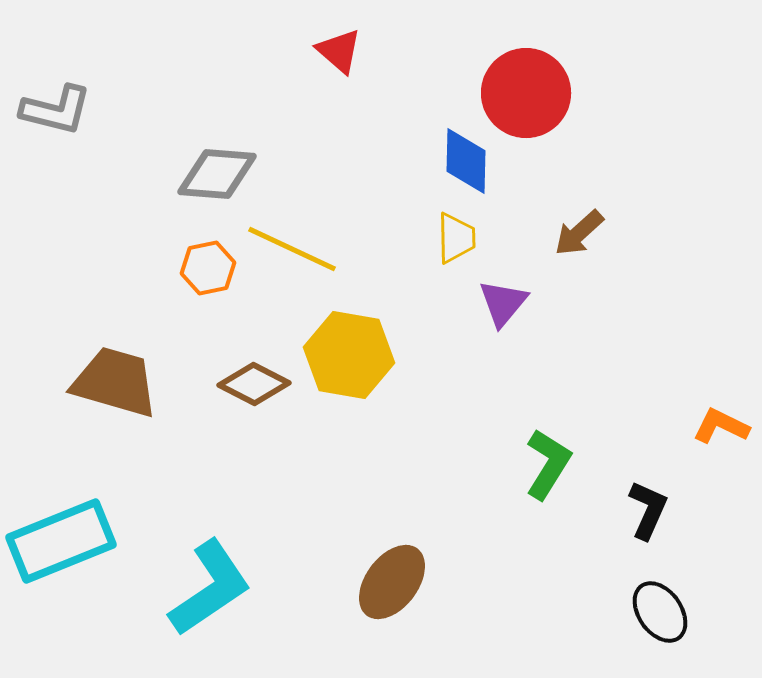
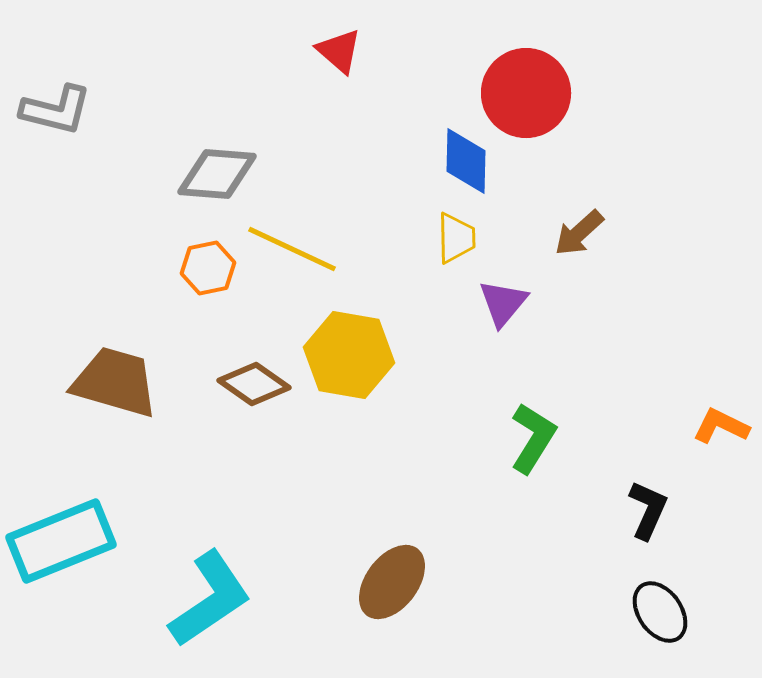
brown diamond: rotated 8 degrees clockwise
green L-shape: moved 15 px left, 26 px up
cyan L-shape: moved 11 px down
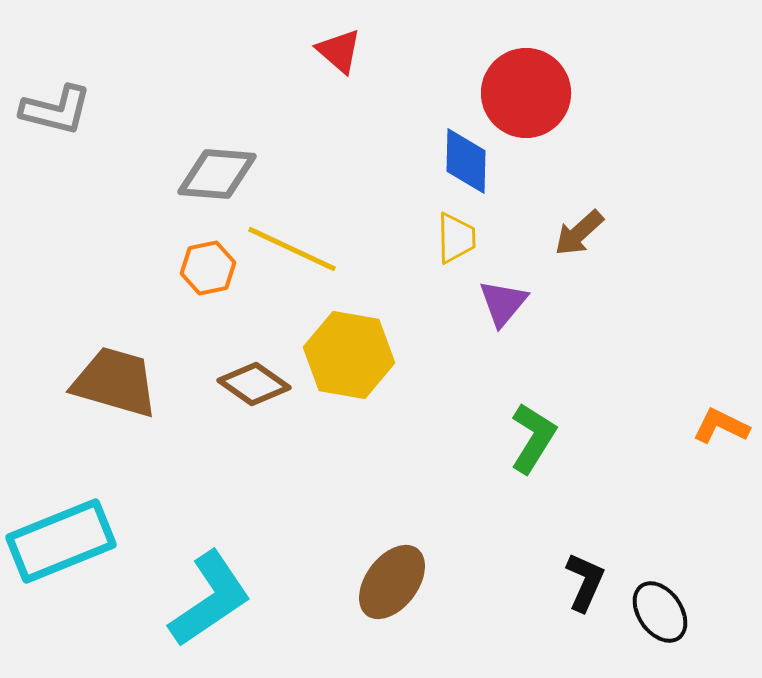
black L-shape: moved 63 px left, 72 px down
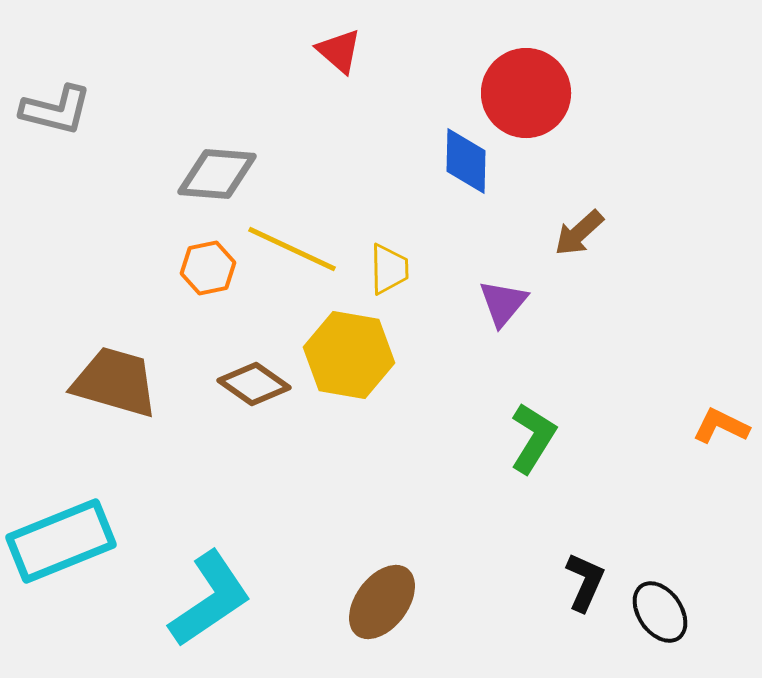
yellow trapezoid: moved 67 px left, 31 px down
brown ellipse: moved 10 px left, 20 px down
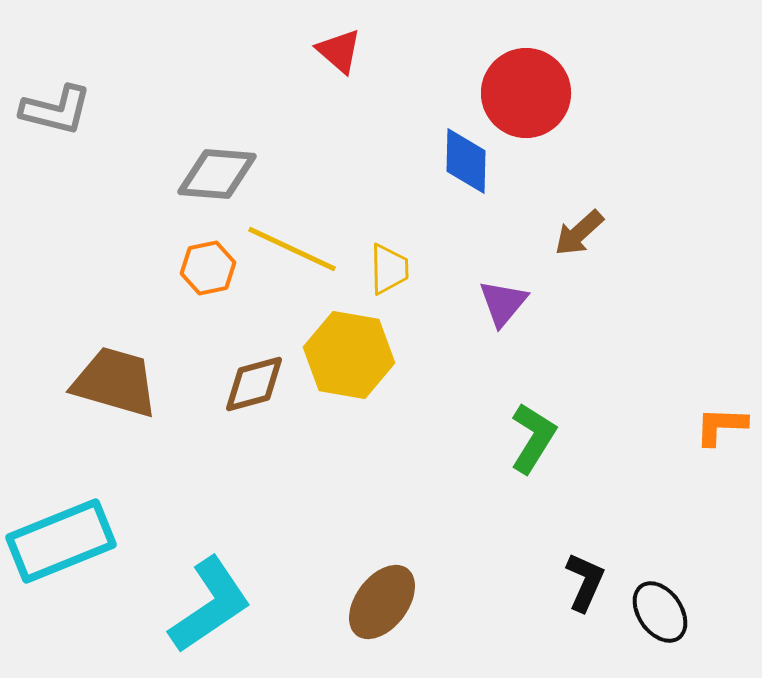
brown diamond: rotated 50 degrees counterclockwise
orange L-shape: rotated 24 degrees counterclockwise
cyan L-shape: moved 6 px down
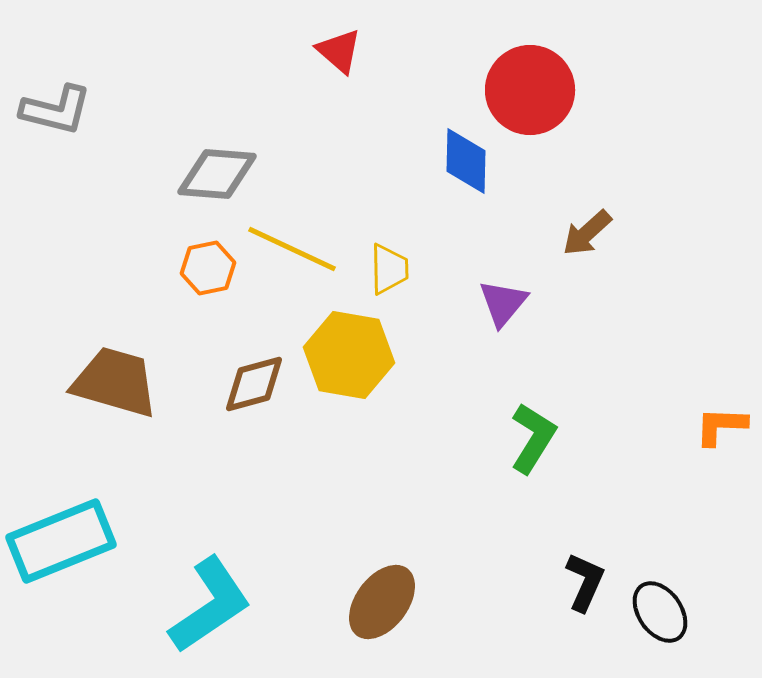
red circle: moved 4 px right, 3 px up
brown arrow: moved 8 px right
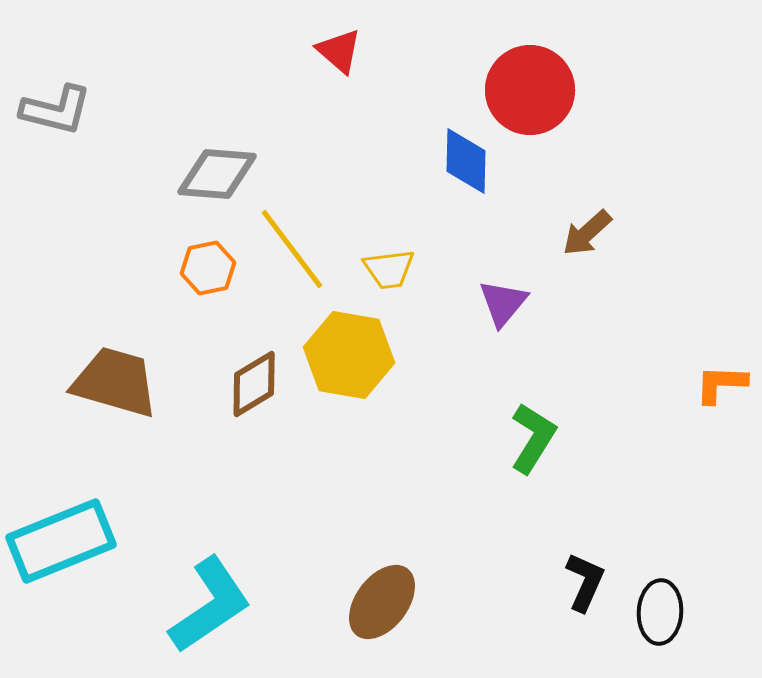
yellow line: rotated 28 degrees clockwise
yellow trapezoid: rotated 84 degrees clockwise
brown diamond: rotated 16 degrees counterclockwise
orange L-shape: moved 42 px up
black ellipse: rotated 38 degrees clockwise
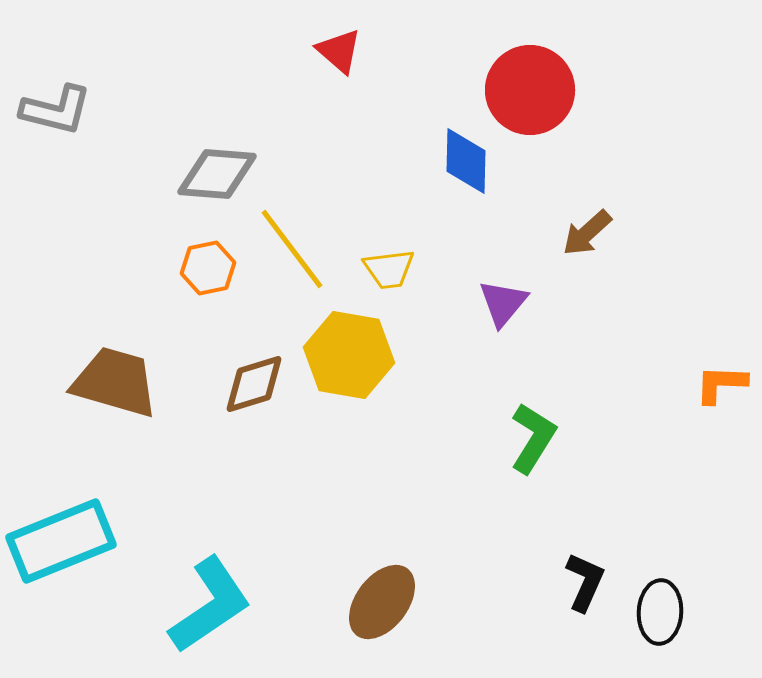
brown diamond: rotated 14 degrees clockwise
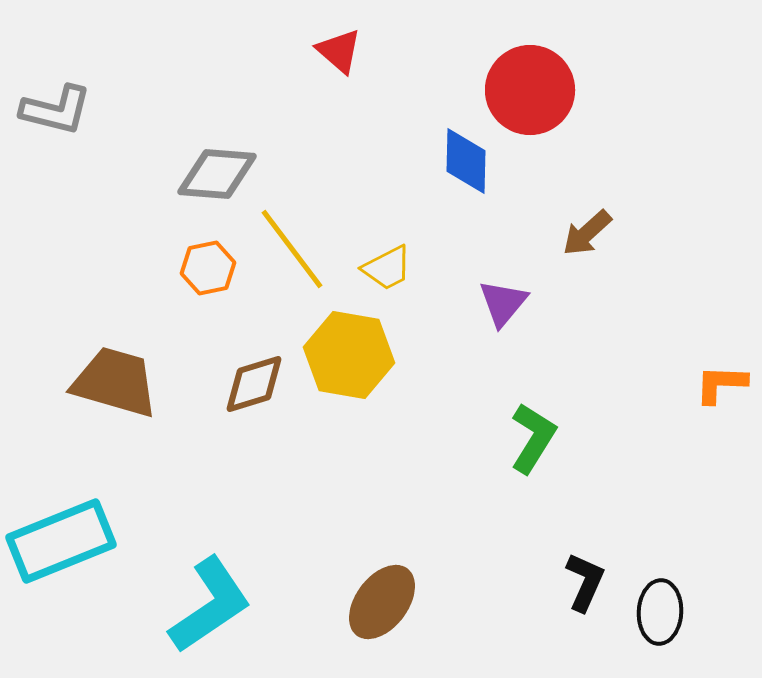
yellow trapezoid: moved 2 px left, 1 px up; rotated 20 degrees counterclockwise
